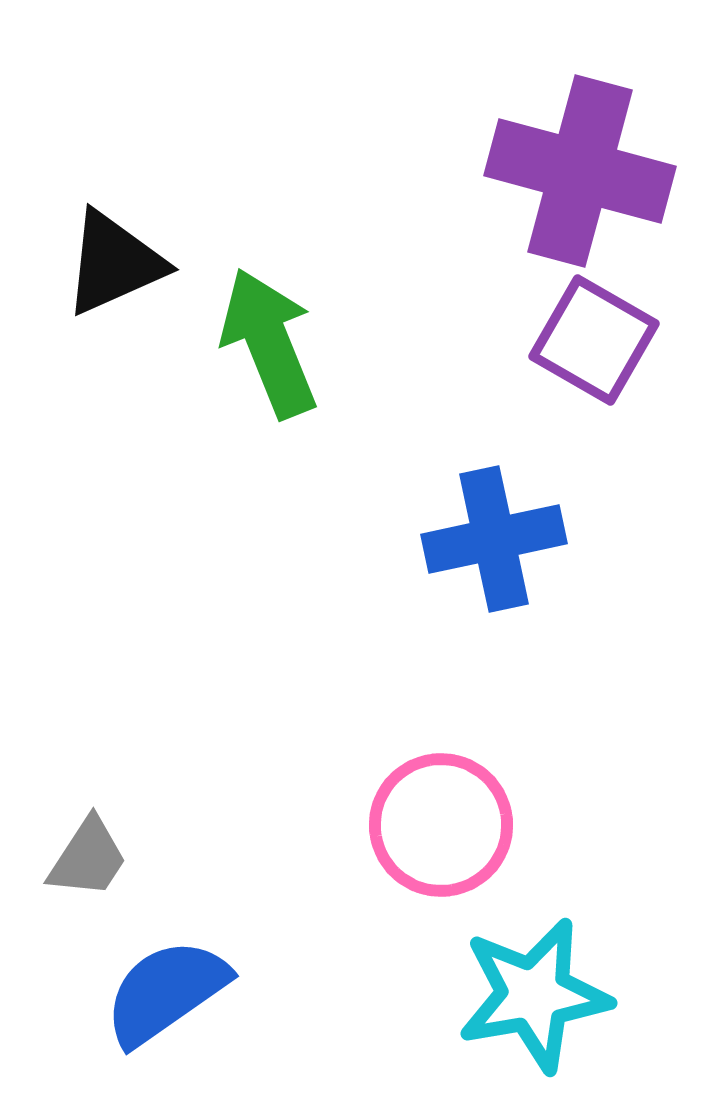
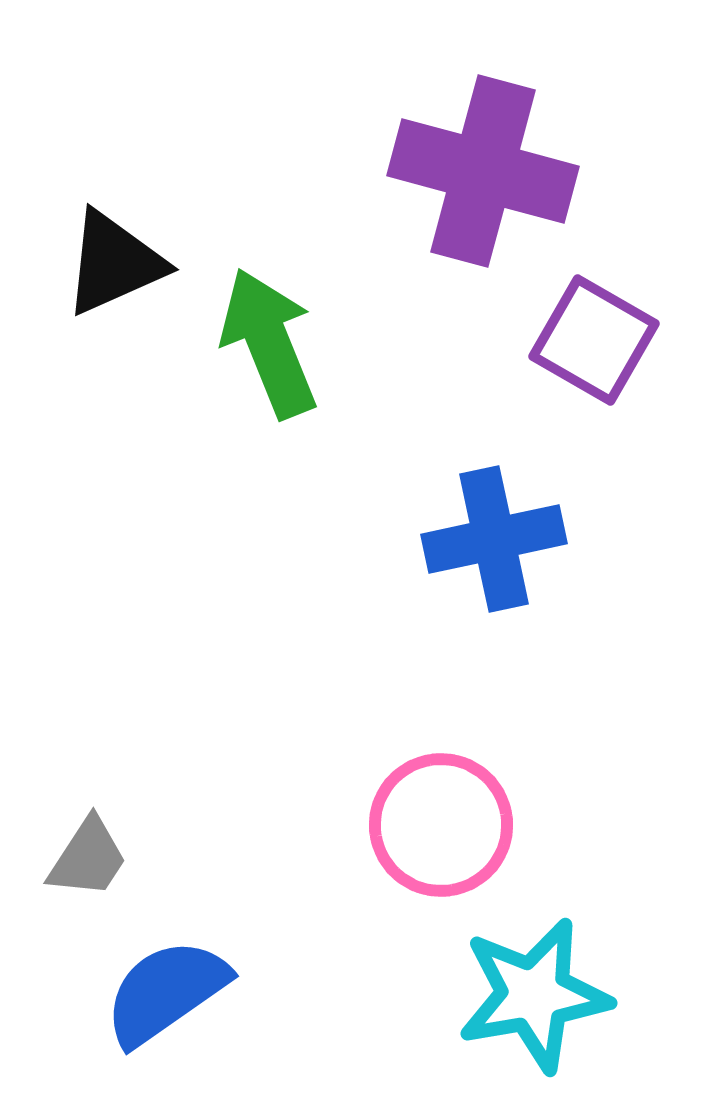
purple cross: moved 97 px left
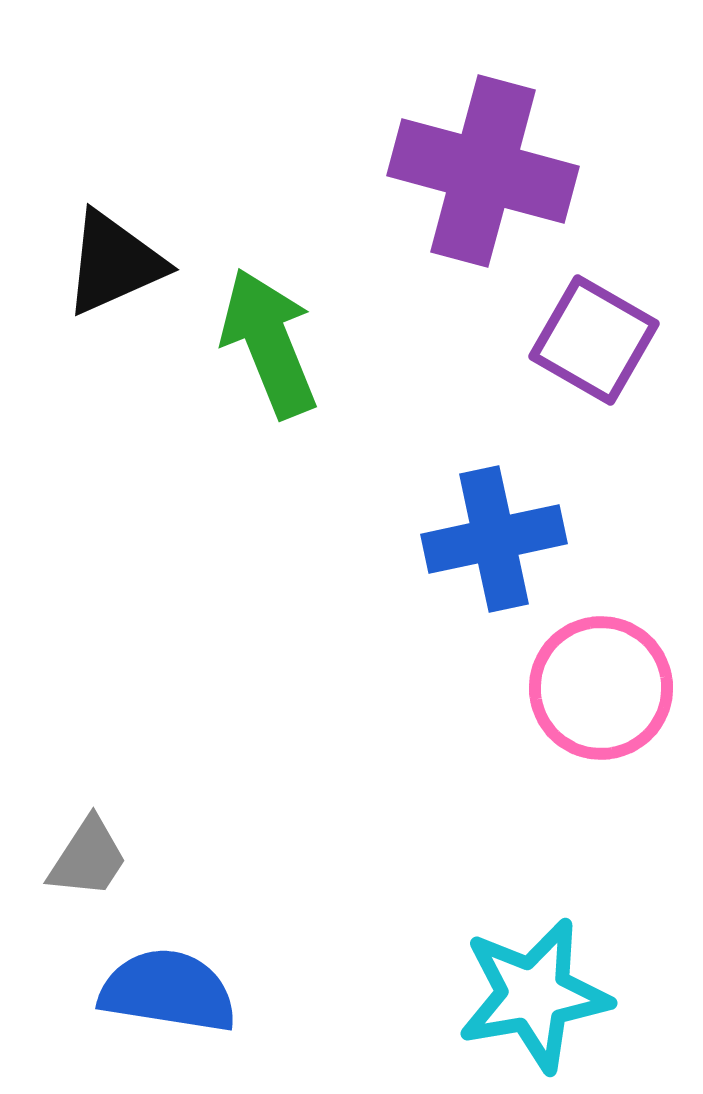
pink circle: moved 160 px right, 137 px up
blue semicircle: moved 2 px right, 1 px up; rotated 44 degrees clockwise
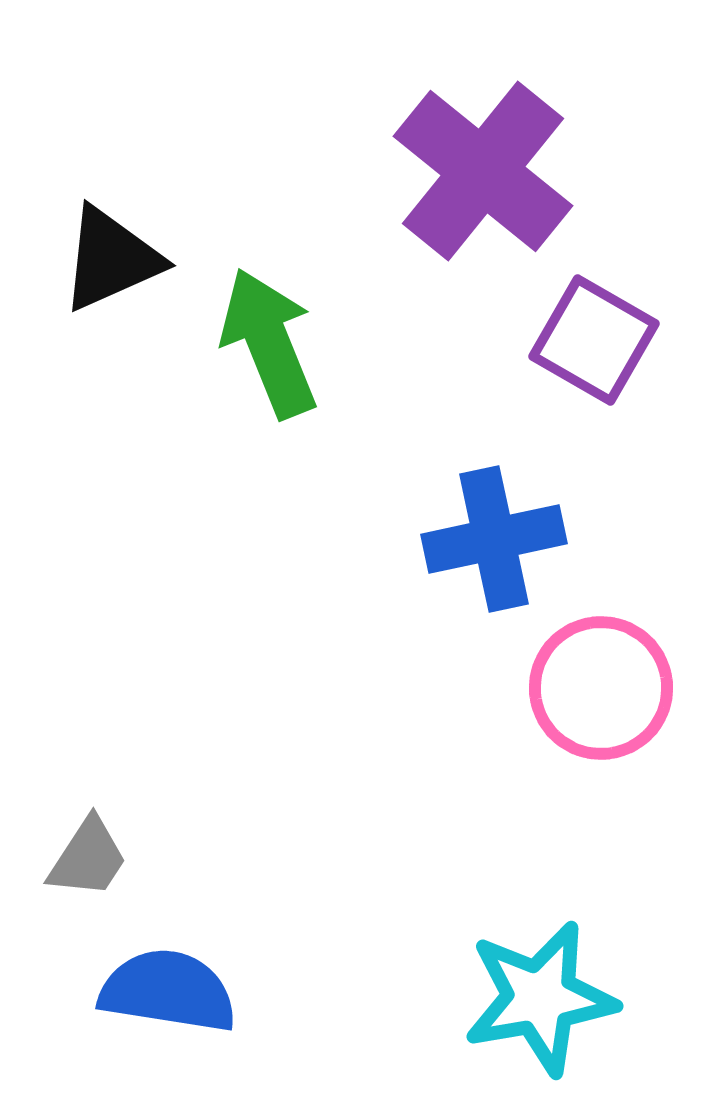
purple cross: rotated 24 degrees clockwise
black triangle: moved 3 px left, 4 px up
cyan star: moved 6 px right, 3 px down
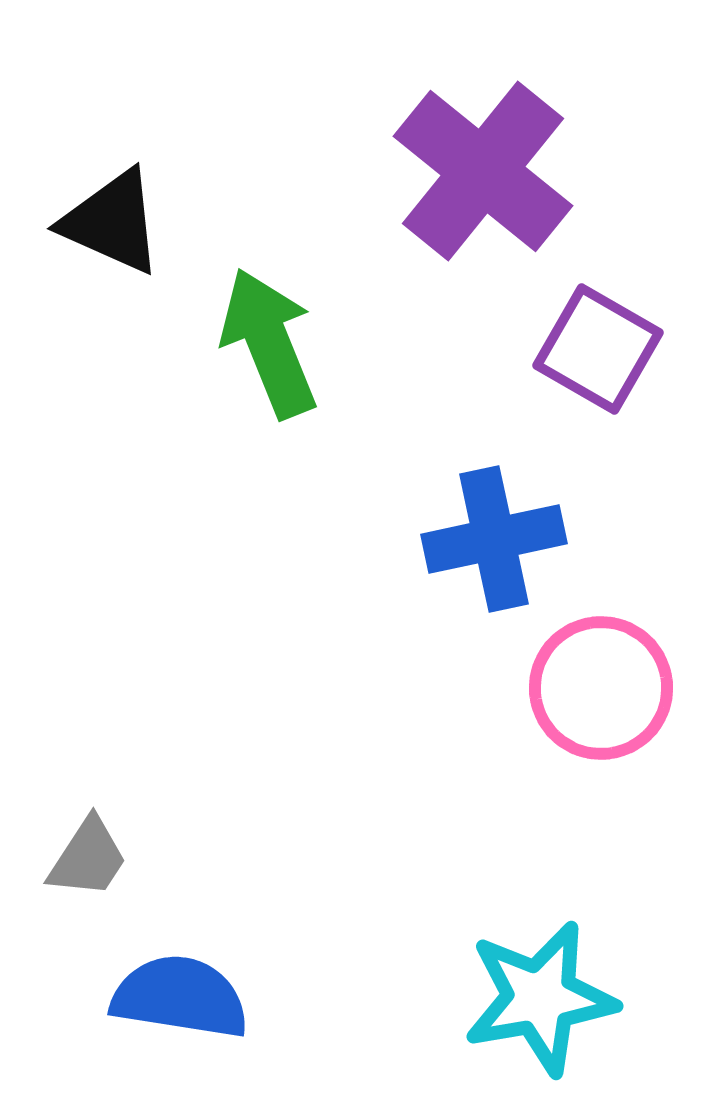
black triangle: moved 1 px right, 37 px up; rotated 48 degrees clockwise
purple square: moved 4 px right, 9 px down
blue semicircle: moved 12 px right, 6 px down
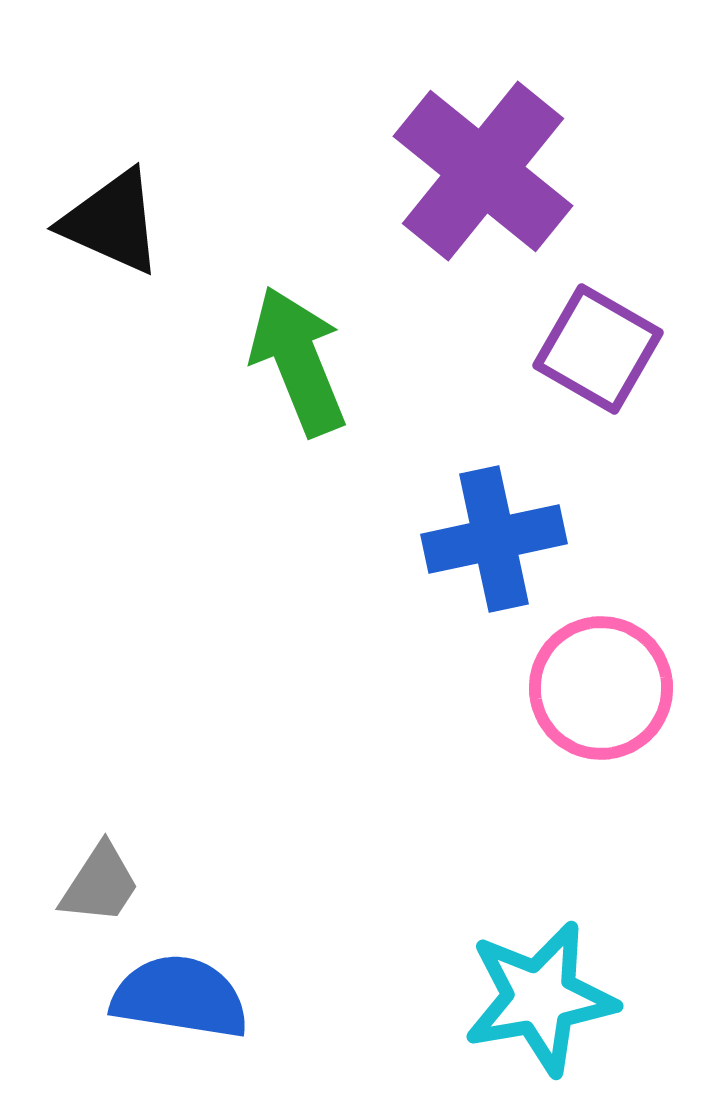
green arrow: moved 29 px right, 18 px down
gray trapezoid: moved 12 px right, 26 px down
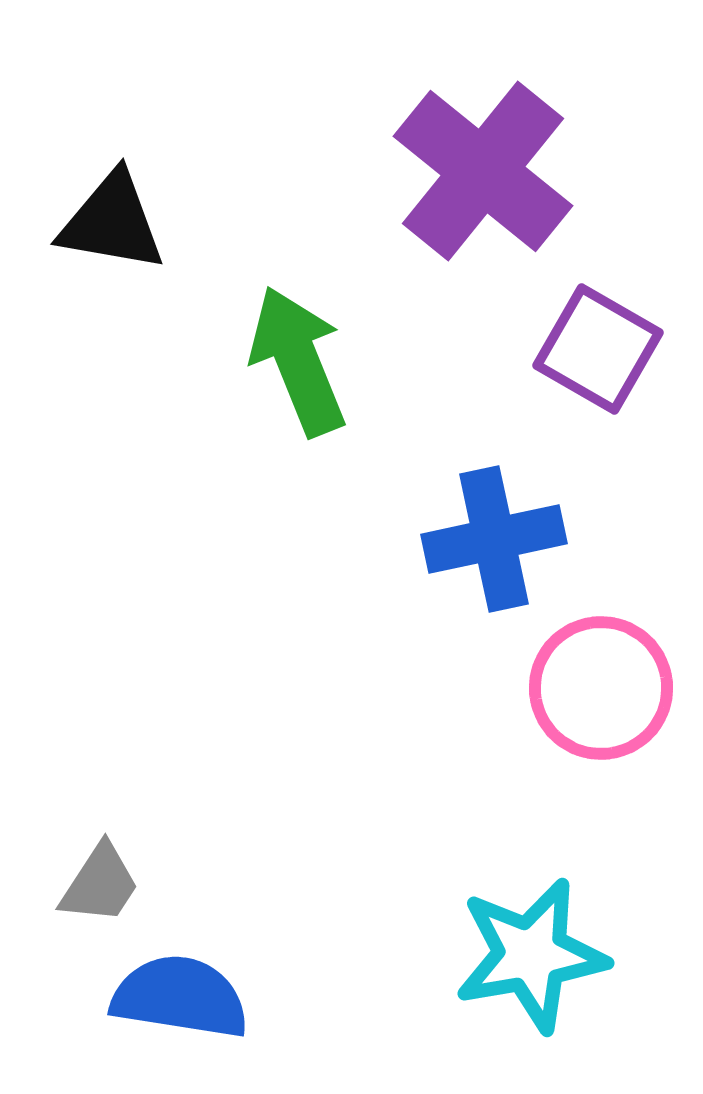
black triangle: rotated 14 degrees counterclockwise
cyan star: moved 9 px left, 43 px up
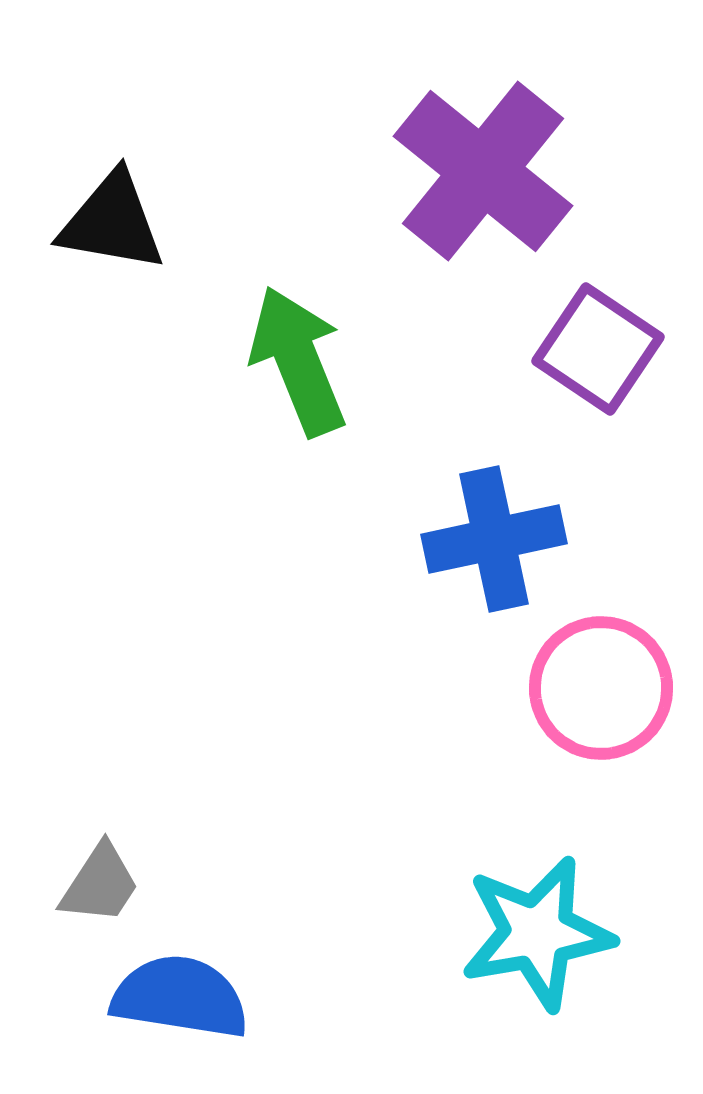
purple square: rotated 4 degrees clockwise
cyan star: moved 6 px right, 22 px up
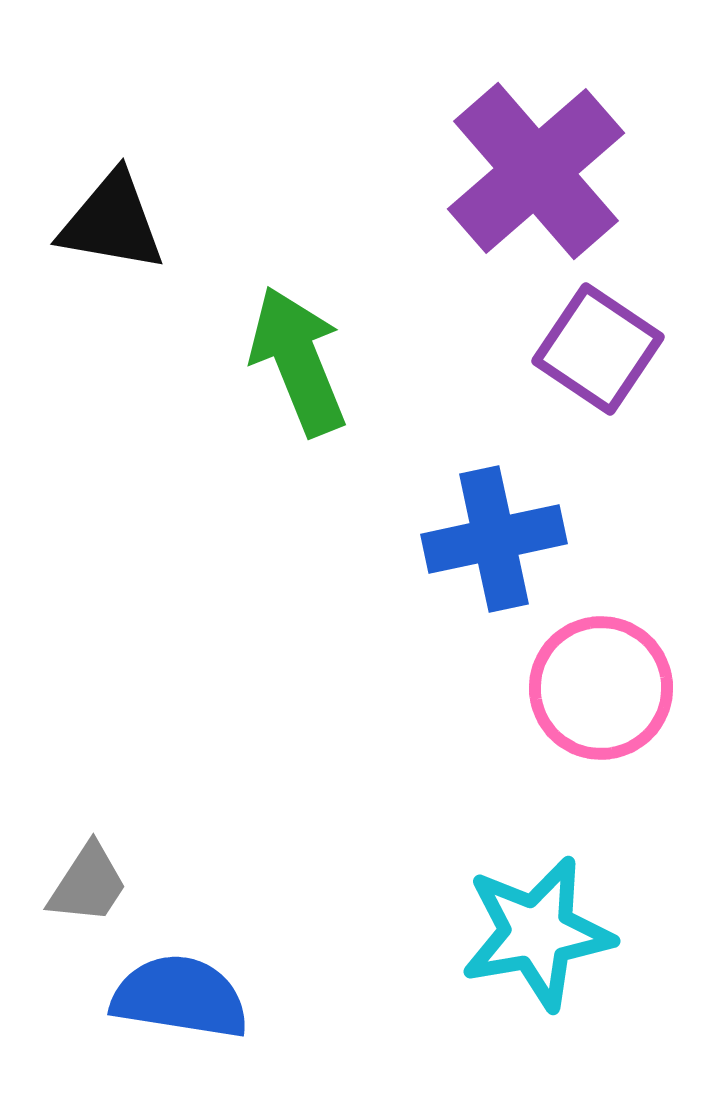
purple cross: moved 53 px right; rotated 10 degrees clockwise
gray trapezoid: moved 12 px left
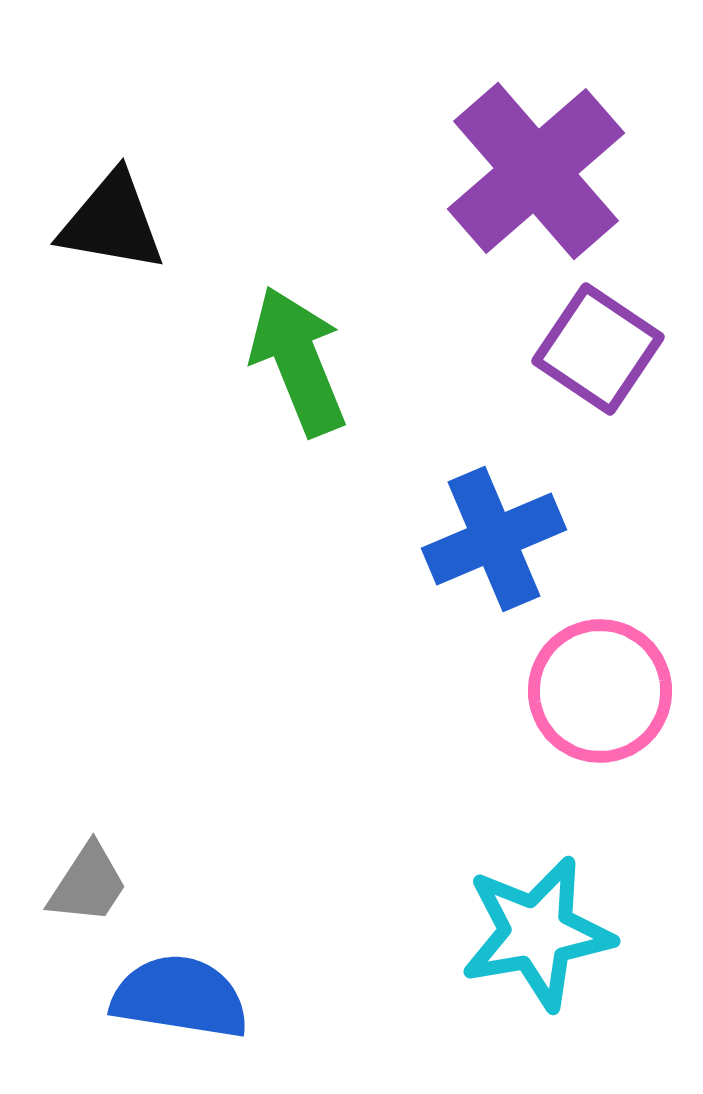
blue cross: rotated 11 degrees counterclockwise
pink circle: moved 1 px left, 3 px down
